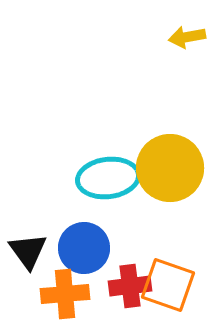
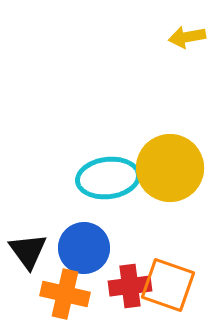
orange cross: rotated 18 degrees clockwise
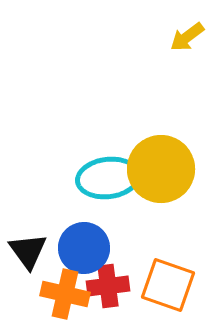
yellow arrow: rotated 27 degrees counterclockwise
yellow circle: moved 9 px left, 1 px down
red cross: moved 22 px left
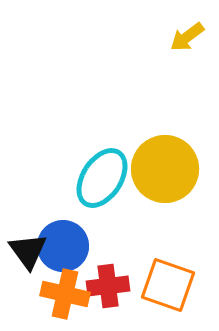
yellow circle: moved 4 px right
cyan ellipse: moved 6 px left; rotated 50 degrees counterclockwise
blue circle: moved 21 px left, 2 px up
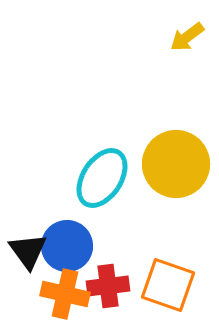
yellow circle: moved 11 px right, 5 px up
blue circle: moved 4 px right
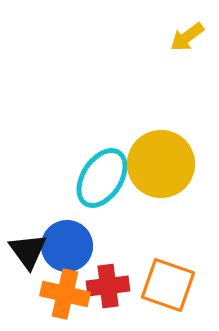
yellow circle: moved 15 px left
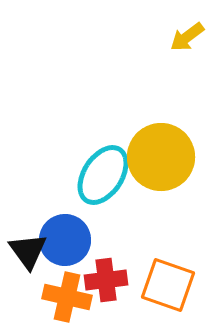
yellow circle: moved 7 px up
cyan ellipse: moved 1 px right, 3 px up
blue circle: moved 2 px left, 6 px up
red cross: moved 2 px left, 6 px up
orange cross: moved 2 px right, 3 px down
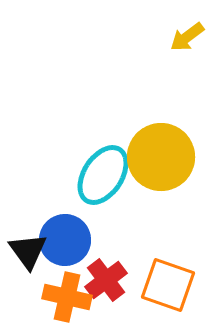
red cross: rotated 30 degrees counterclockwise
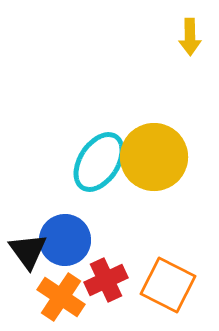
yellow arrow: moved 3 px right; rotated 54 degrees counterclockwise
yellow circle: moved 7 px left
cyan ellipse: moved 4 px left, 13 px up
red cross: rotated 12 degrees clockwise
orange square: rotated 8 degrees clockwise
orange cross: moved 6 px left; rotated 21 degrees clockwise
